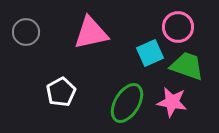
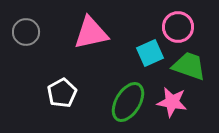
green trapezoid: moved 2 px right
white pentagon: moved 1 px right, 1 px down
green ellipse: moved 1 px right, 1 px up
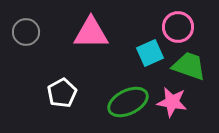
pink triangle: rotated 12 degrees clockwise
green ellipse: rotated 33 degrees clockwise
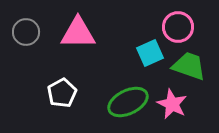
pink triangle: moved 13 px left
pink star: moved 2 px down; rotated 16 degrees clockwise
